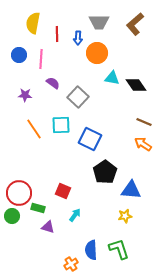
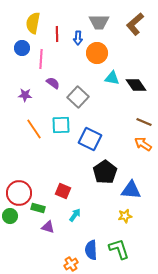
blue circle: moved 3 px right, 7 px up
green circle: moved 2 px left
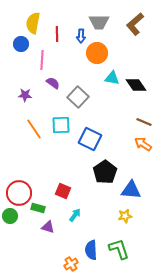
blue arrow: moved 3 px right, 2 px up
blue circle: moved 1 px left, 4 px up
pink line: moved 1 px right, 1 px down
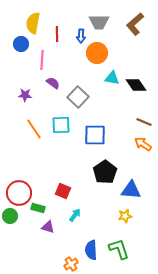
blue square: moved 5 px right, 4 px up; rotated 25 degrees counterclockwise
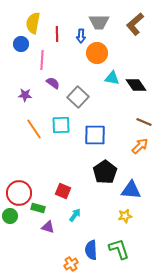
orange arrow: moved 3 px left, 2 px down; rotated 102 degrees clockwise
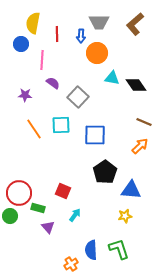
purple triangle: rotated 32 degrees clockwise
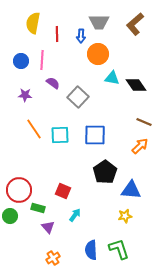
blue circle: moved 17 px down
orange circle: moved 1 px right, 1 px down
cyan square: moved 1 px left, 10 px down
red circle: moved 3 px up
orange cross: moved 18 px left, 6 px up
